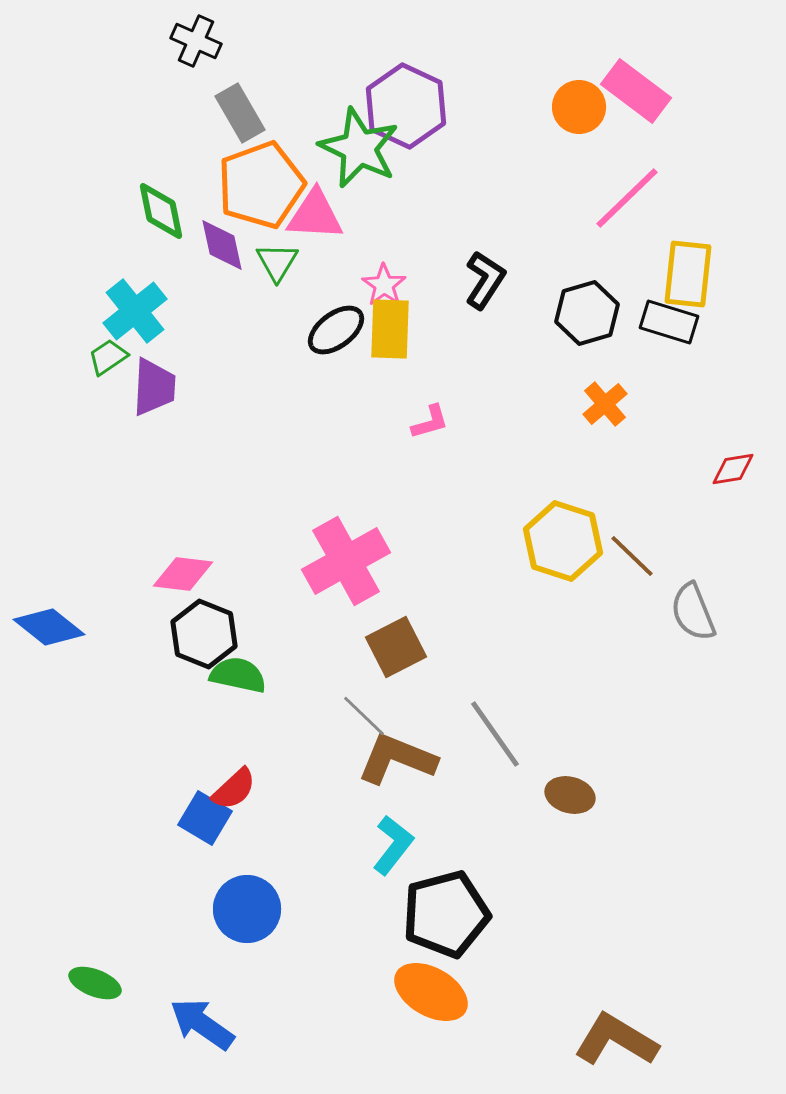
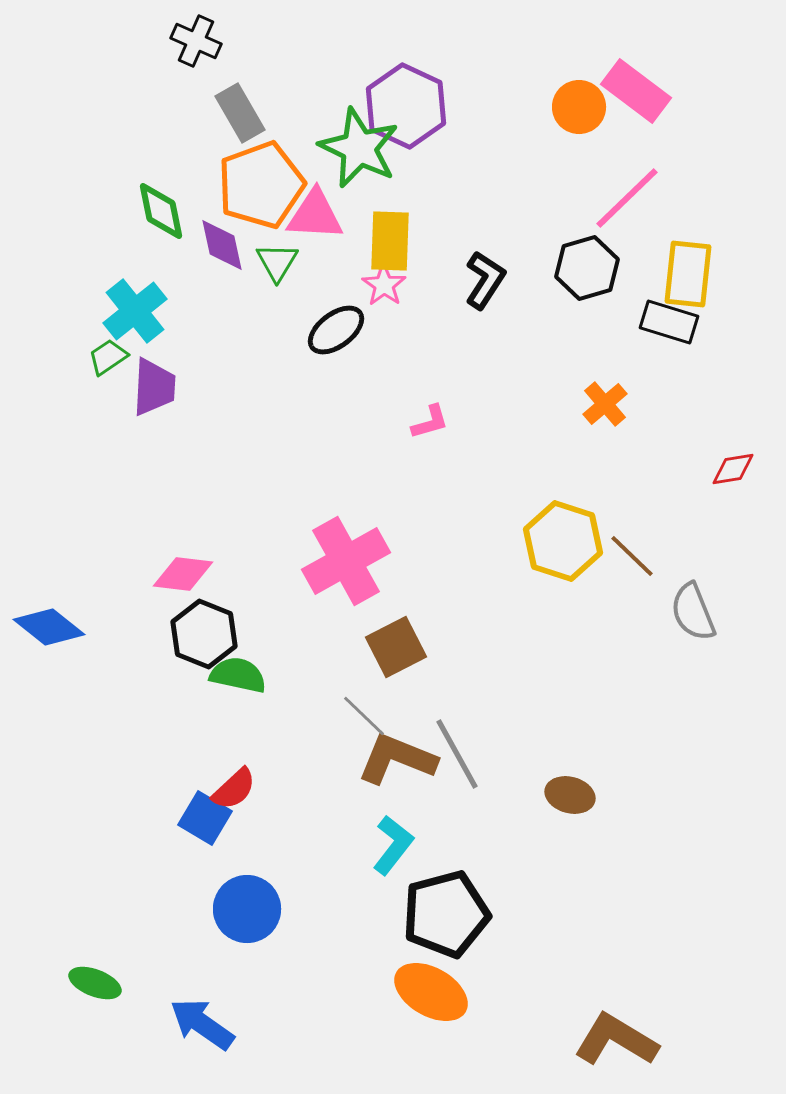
black hexagon at (587, 313): moved 45 px up
yellow rectangle at (390, 329): moved 88 px up
gray line at (495, 734): moved 38 px left, 20 px down; rotated 6 degrees clockwise
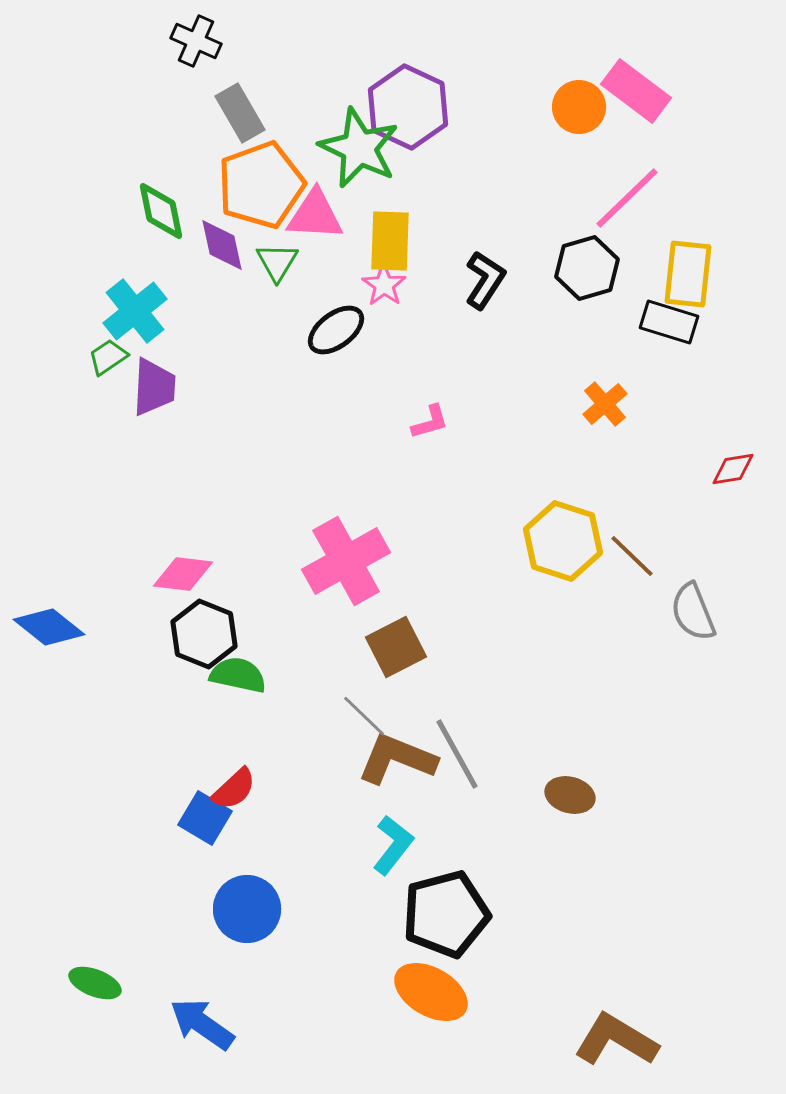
purple hexagon at (406, 106): moved 2 px right, 1 px down
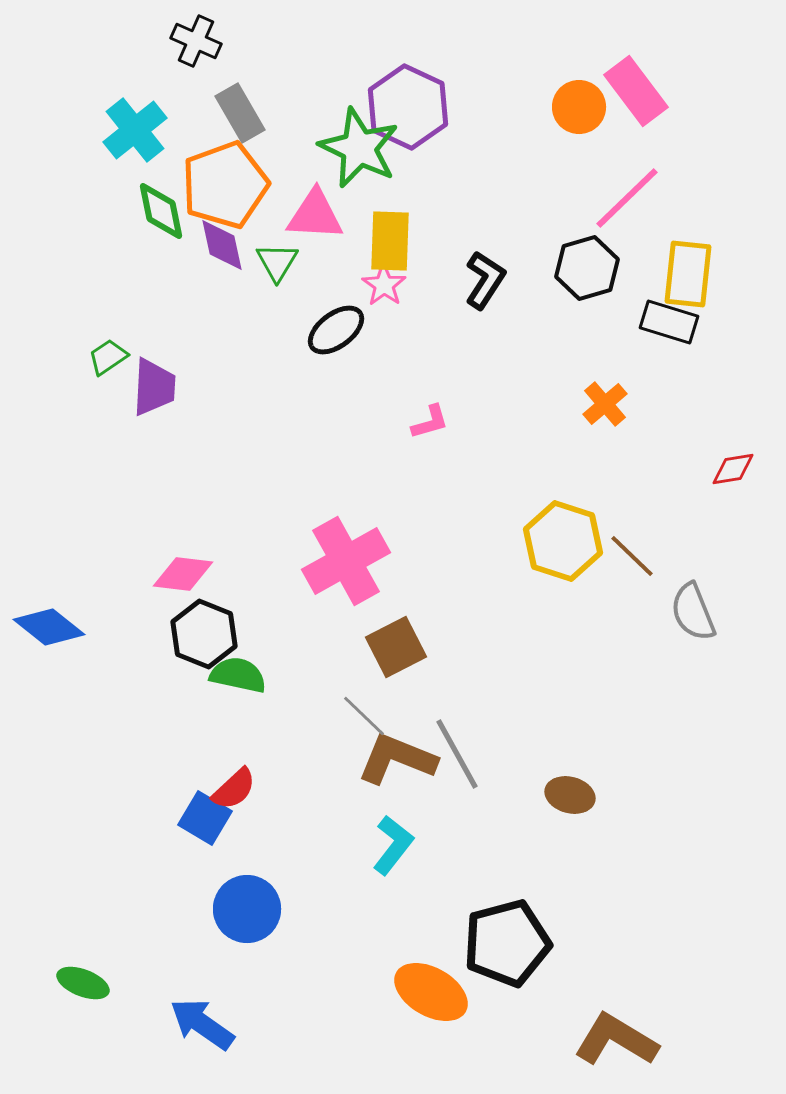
pink rectangle at (636, 91): rotated 16 degrees clockwise
orange pentagon at (261, 185): moved 36 px left
cyan cross at (135, 311): moved 181 px up
black pentagon at (446, 914): moved 61 px right, 29 px down
green ellipse at (95, 983): moved 12 px left
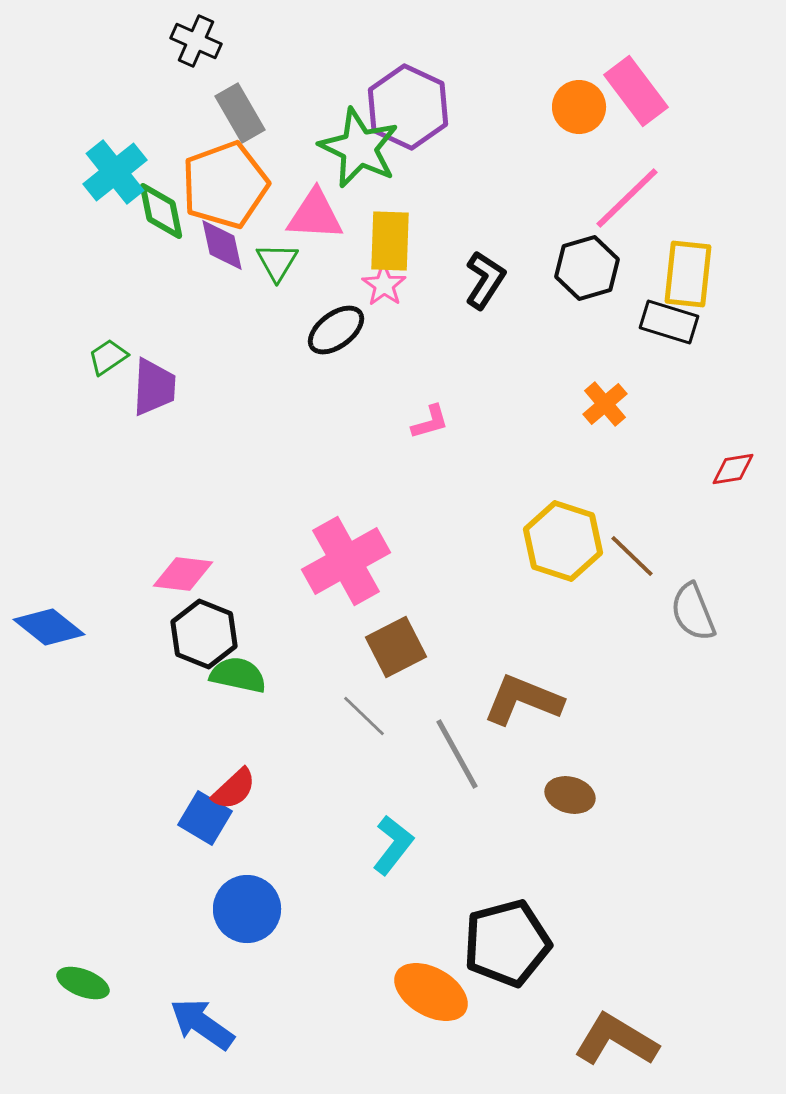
cyan cross at (135, 130): moved 20 px left, 42 px down
brown L-shape at (397, 759): moved 126 px right, 59 px up
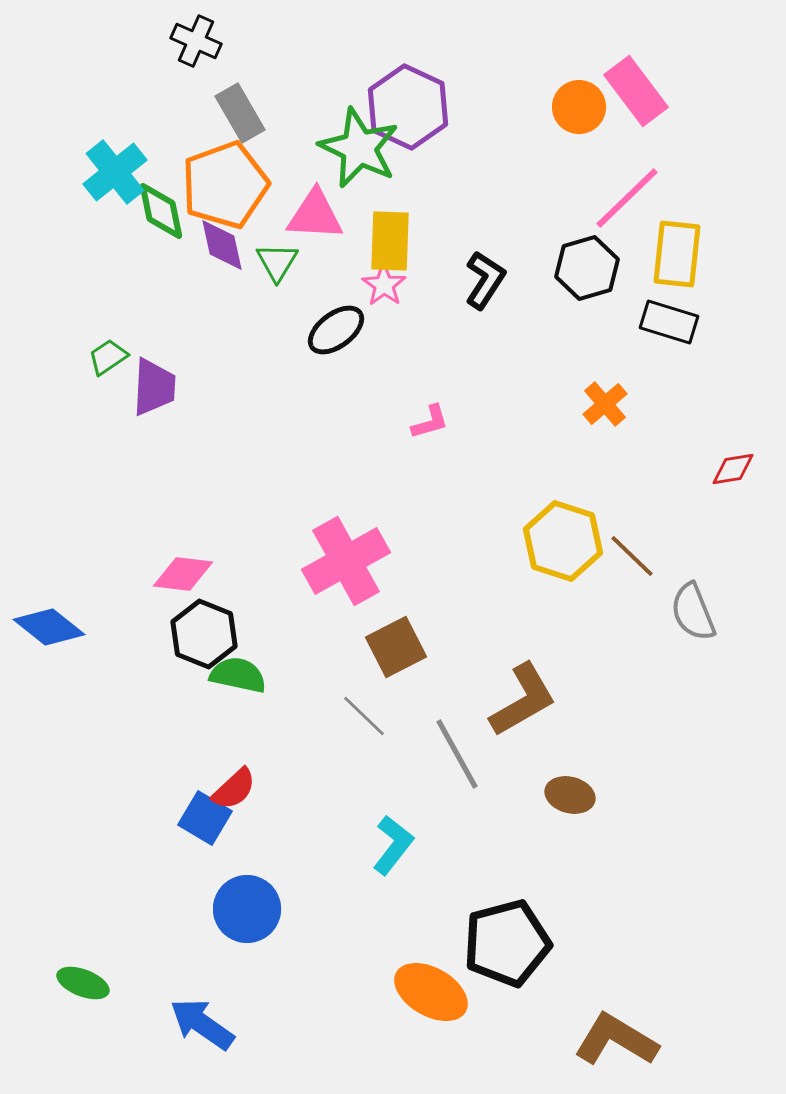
yellow rectangle at (688, 274): moved 11 px left, 20 px up
brown L-shape at (523, 700): rotated 128 degrees clockwise
